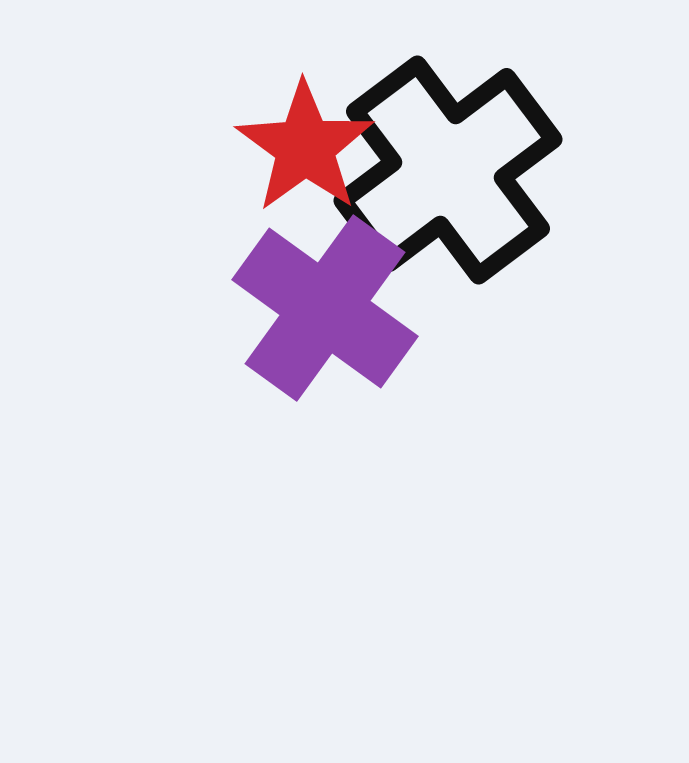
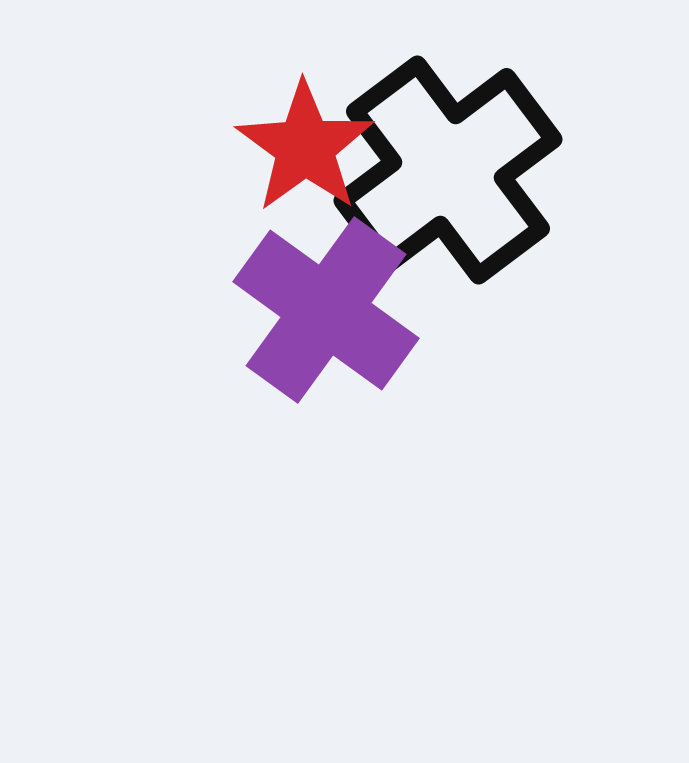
purple cross: moved 1 px right, 2 px down
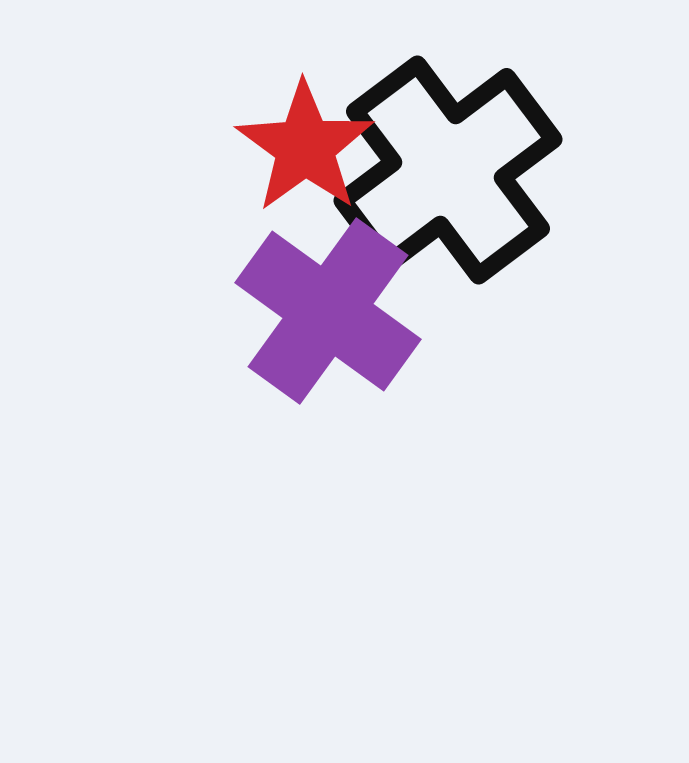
purple cross: moved 2 px right, 1 px down
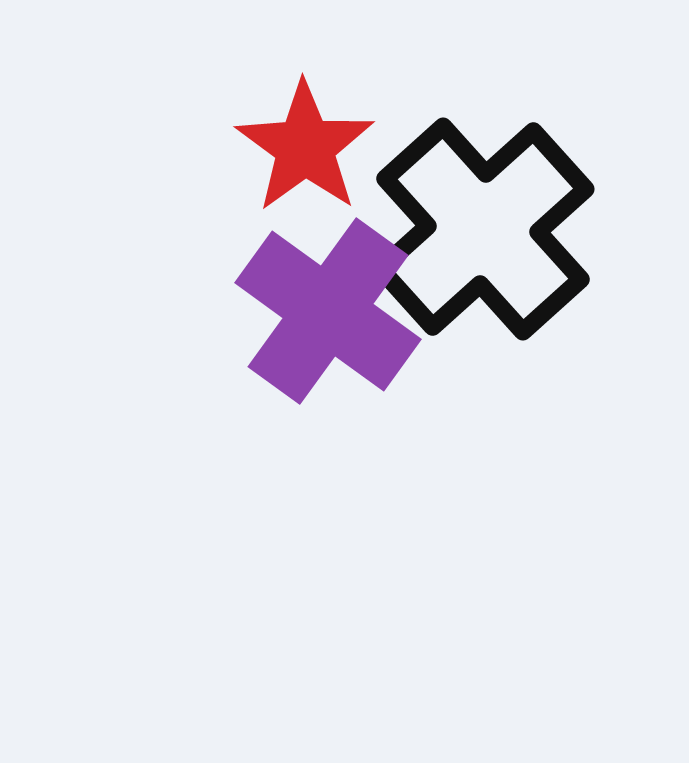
black cross: moved 35 px right, 59 px down; rotated 5 degrees counterclockwise
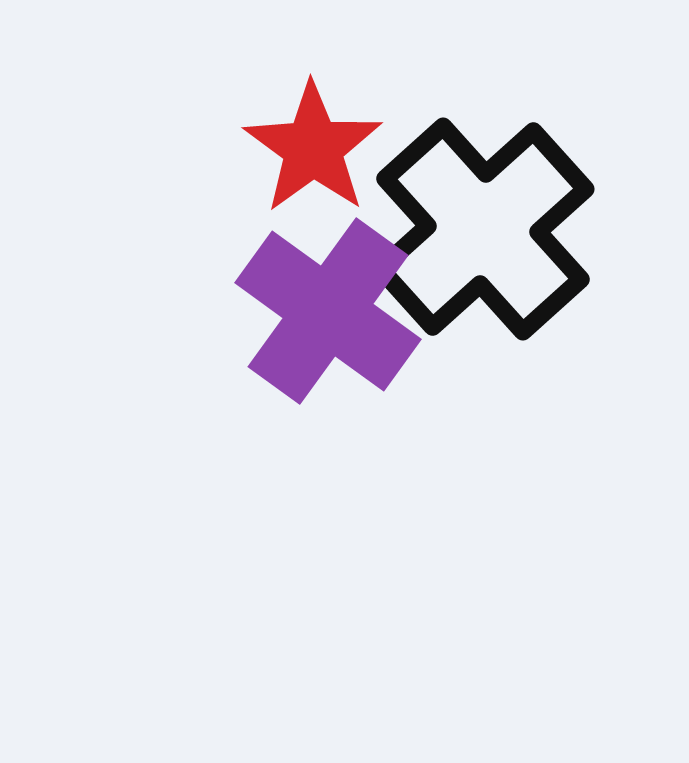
red star: moved 8 px right, 1 px down
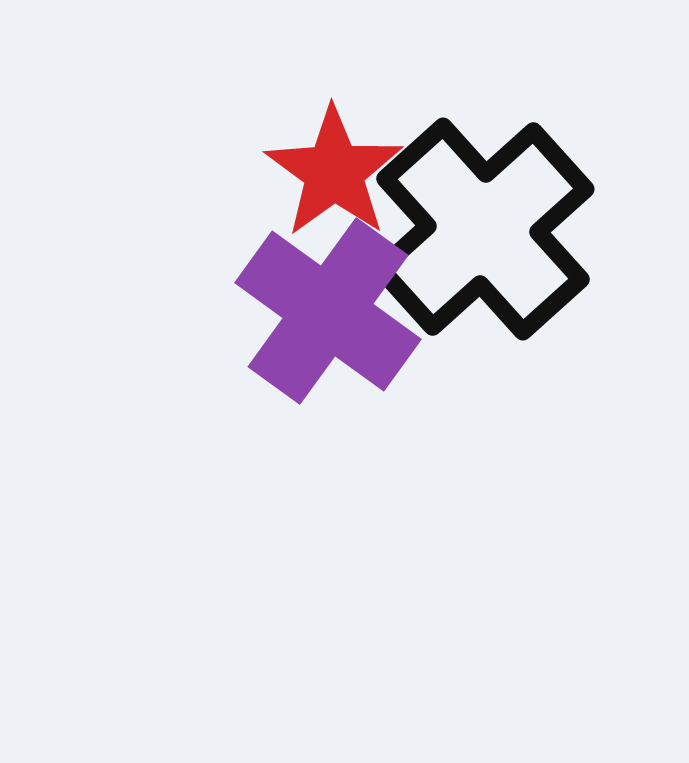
red star: moved 21 px right, 24 px down
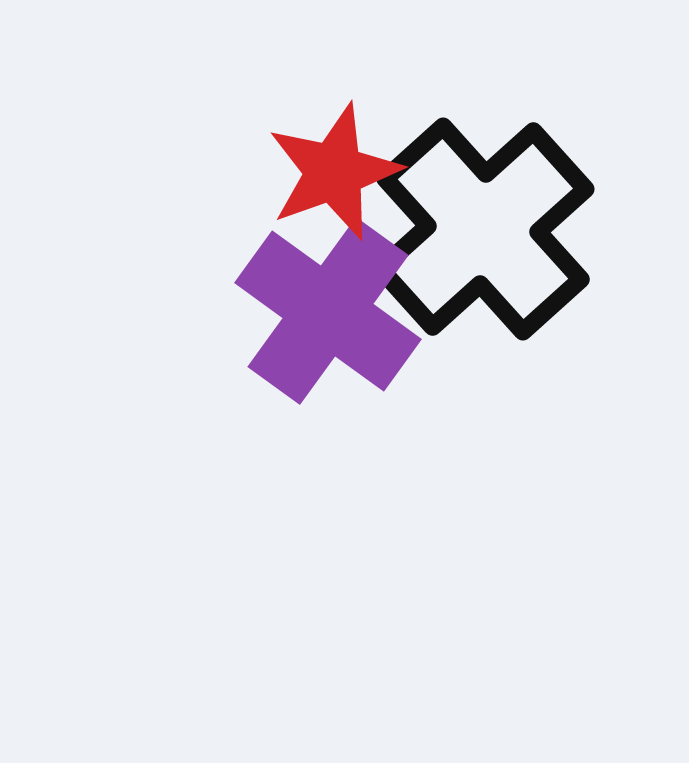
red star: rotated 16 degrees clockwise
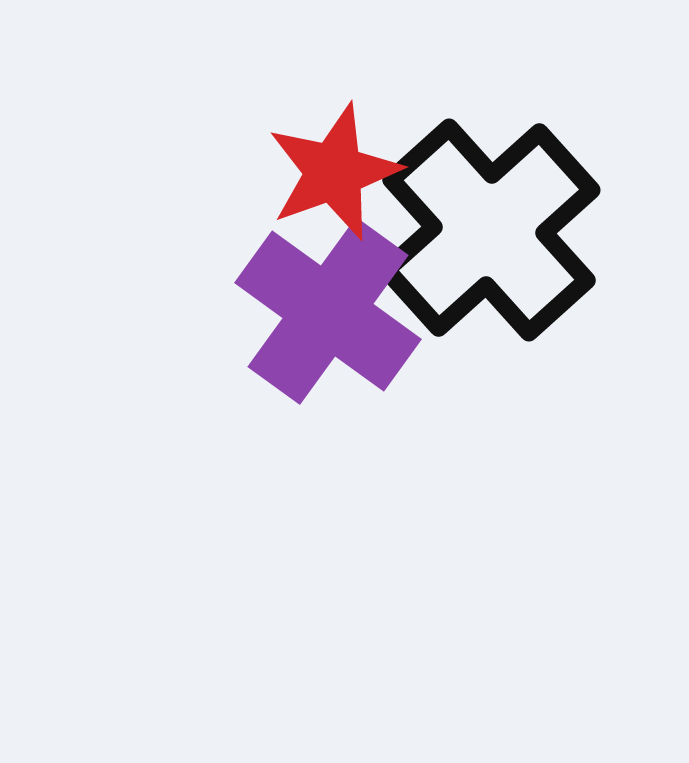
black cross: moved 6 px right, 1 px down
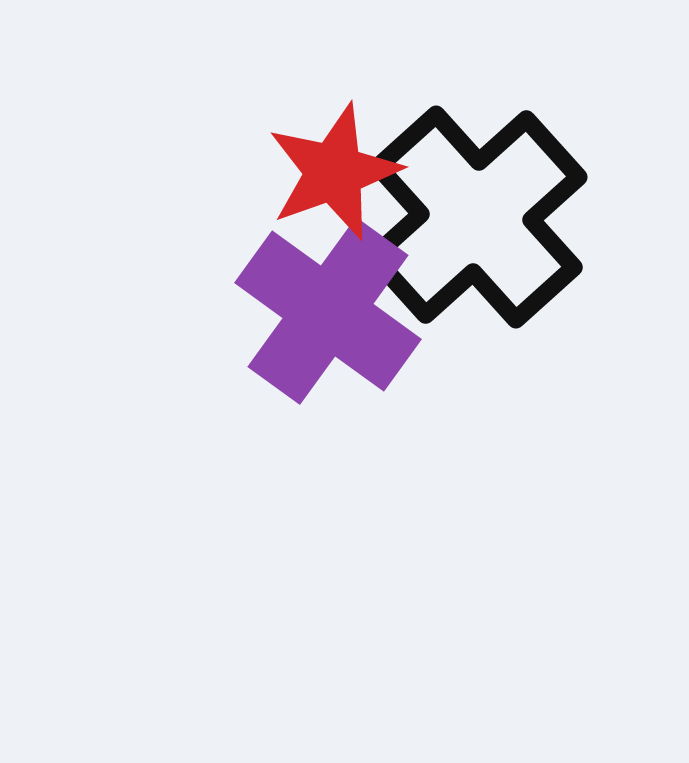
black cross: moved 13 px left, 13 px up
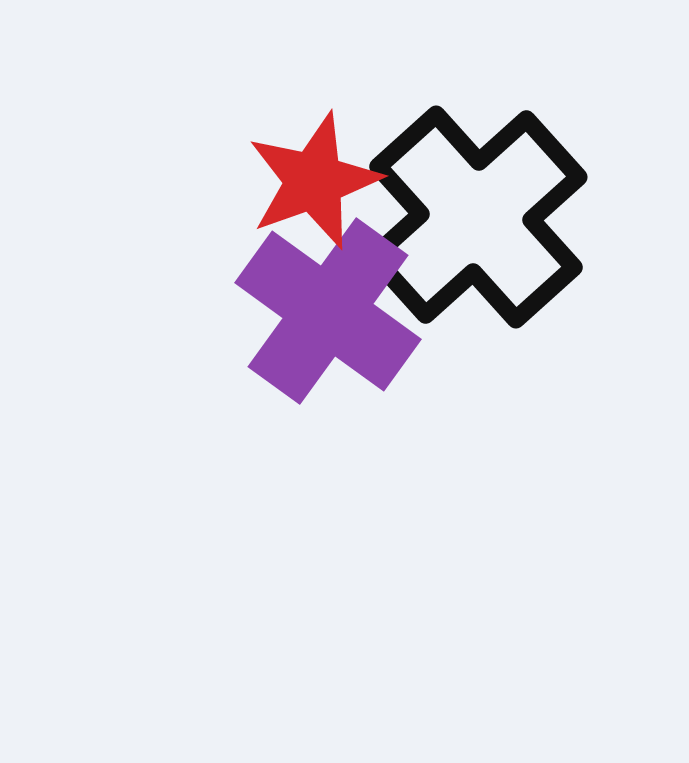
red star: moved 20 px left, 9 px down
